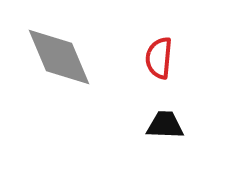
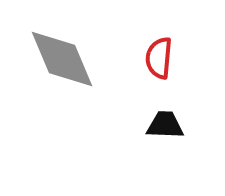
gray diamond: moved 3 px right, 2 px down
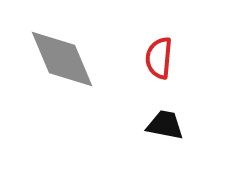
black trapezoid: rotated 9 degrees clockwise
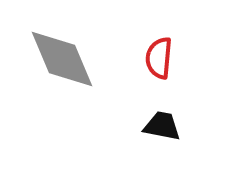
black trapezoid: moved 3 px left, 1 px down
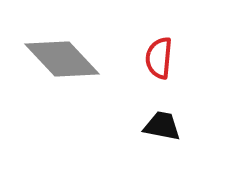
gray diamond: rotated 20 degrees counterclockwise
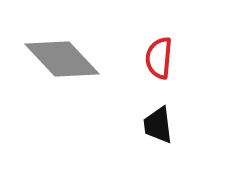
black trapezoid: moved 4 px left, 1 px up; rotated 108 degrees counterclockwise
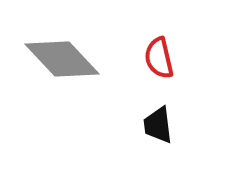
red semicircle: rotated 18 degrees counterclockwise
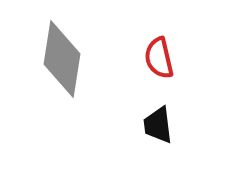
gray diamond: rotated 52 degrees clockwise
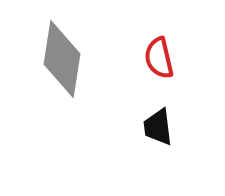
black trapezoid: moved 2 px down
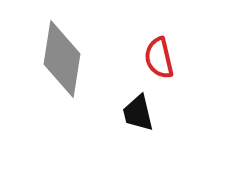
black trapezoid: moved 20 px left, 14 px up; rotated 6 degrees counterclockwise
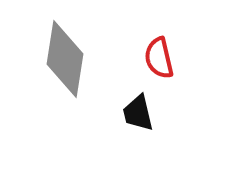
gray diamond: moved 3 px right
